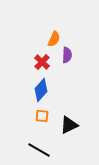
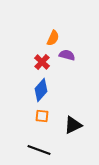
orange semicircle: moved 1 px left, 1 px up
purple semicircle: rotated 77 degrees counterclockwise
black triangle: moved 4 px right
black line: rotated 10 degrees counterclockwise
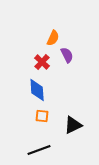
purple semicircle: rotated 49 degrees clockwise
blue diamond: moved 4 px left; rotated 45 degrees counterclockwise
black line: rotated 40 degrees counterclockwise
